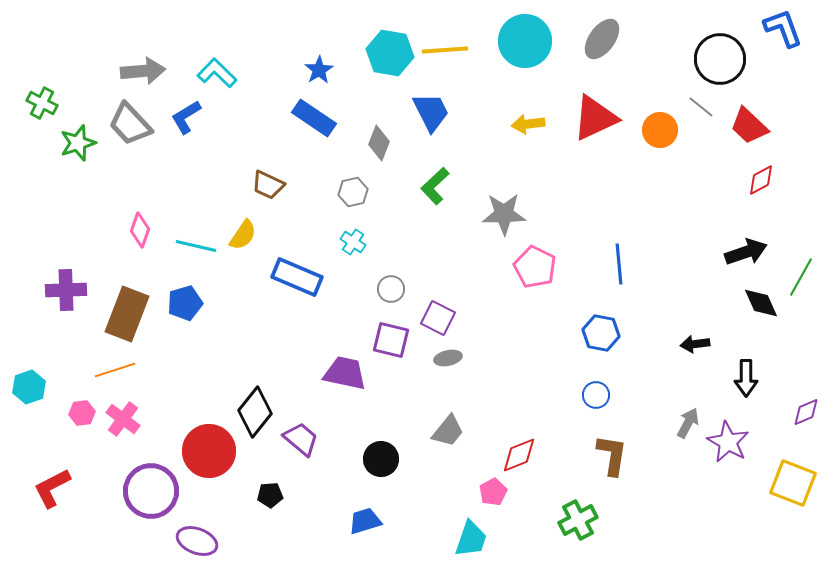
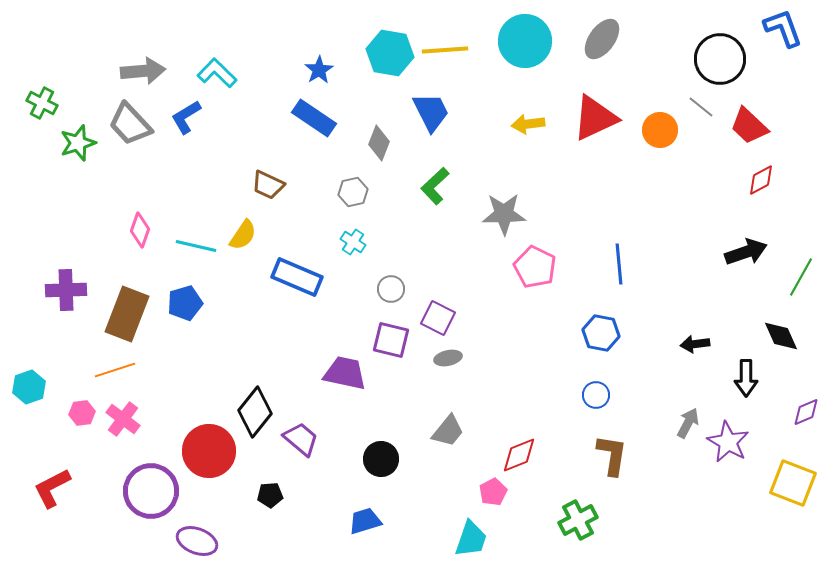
black diamond at (761, 303): moved 20 px right, 33 px down
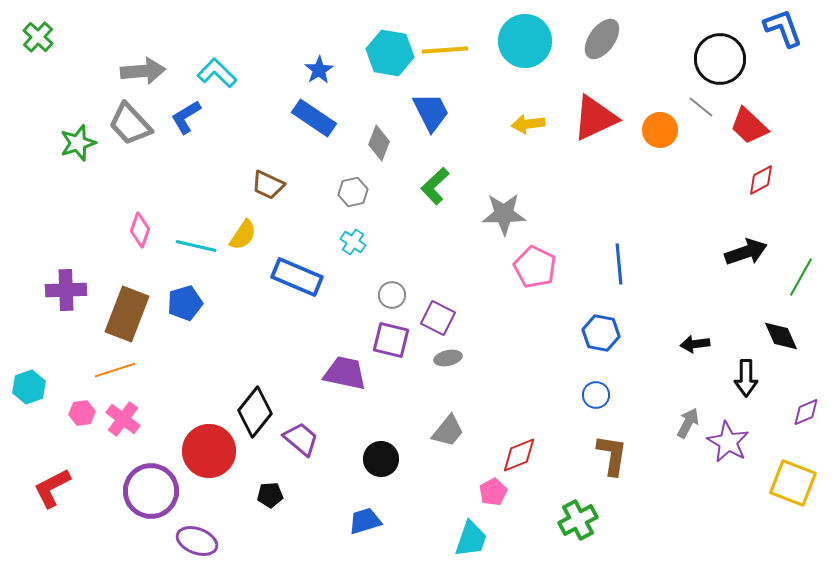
green cross at (42, 103): moved 4 px left, 66 px up; rotated 16 degrees clockwise
gray circle at (391, 289): moved 1 px right, 6 px down
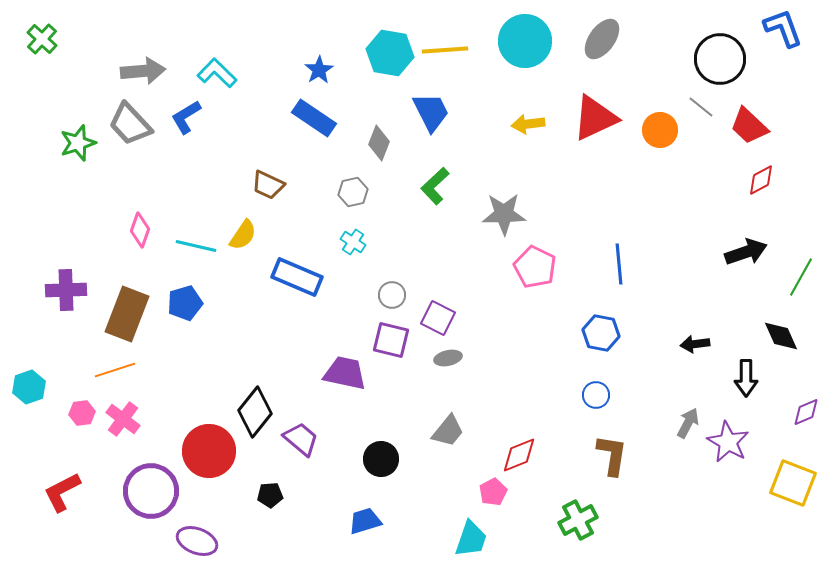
green cross at (38, 37): moved 4 px right, 2 px down
red L-shape at (52, 488): moved 10 px right, 4 px down
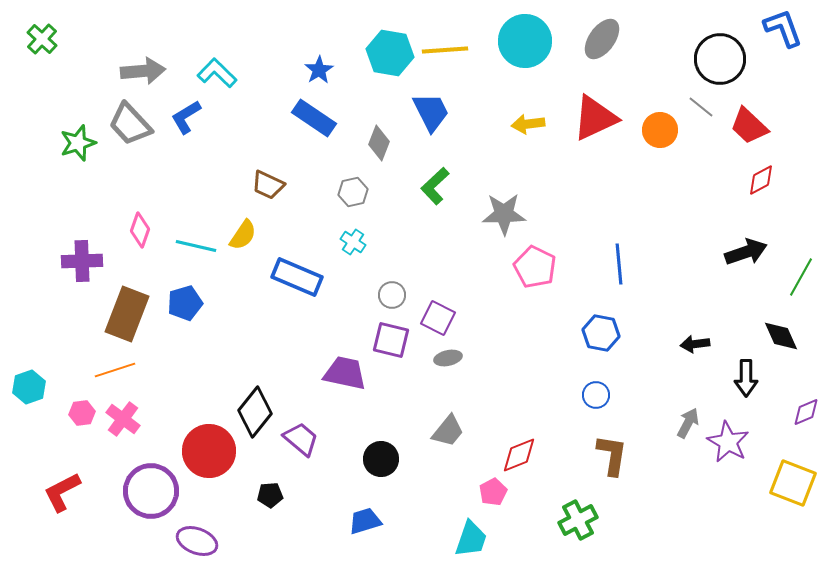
purple cross at (66, 290): moved 16 px right, 29 px up
